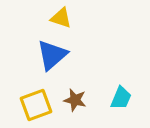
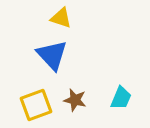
blue triangle: rotated 32 degrees counterclockwise
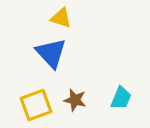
blue triangle: moved 1 px left, 2 px up
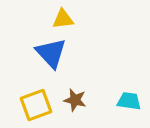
yellow triangle: moved 2 px right, 1 px down; rotated 25 degrees counterclockwise
cyan trapezoid: moved 8 px right, 3 px down; rotated 105 degrees counterclockwise
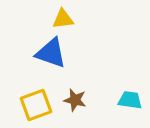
blue triangle: rotated 28 degrees counterclockwise
cyan trapezoid: moved 1 px right, 1 px up
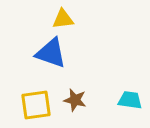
yellow square: rotated 12 degrees clockwise
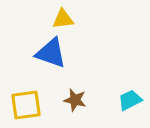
cyan trapezoid: rotated 35 degrees counterclockwise
yellow square: moved 10 px left
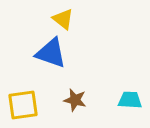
yellow triangle: rotated 45 degrees clockwise
cyan trapezoid: rotated 30 degrees clockwise
yellow square: moved 3 px left
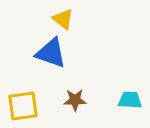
brown star: rotated 15 degrees counterclockwise
yellow square: moved 1 px down
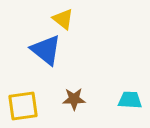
blue triangle: moved 5 px left, 3 px up; rotated 20 degrees clockwise
brown star: moved 1 px left, 1 px up
